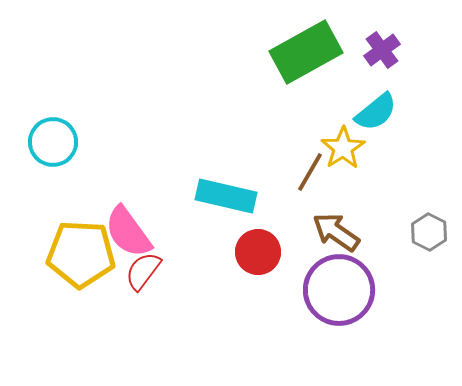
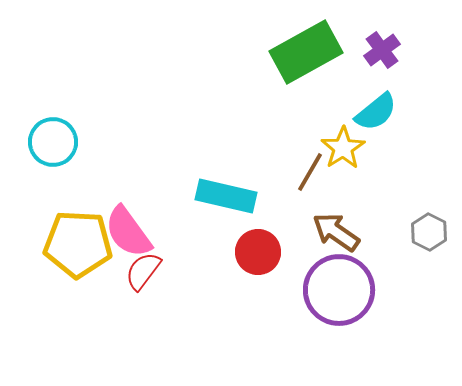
yellow pentagon: moved 3 px left, 10 px up
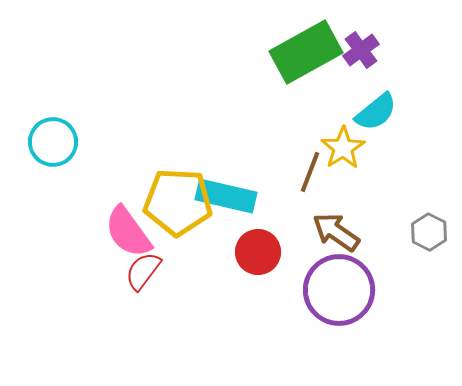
purple cross: moved 21 px left
brown line: rotated 9 degrees counterclockwise
yellow pentagon: moved 100 px right, 42 px up
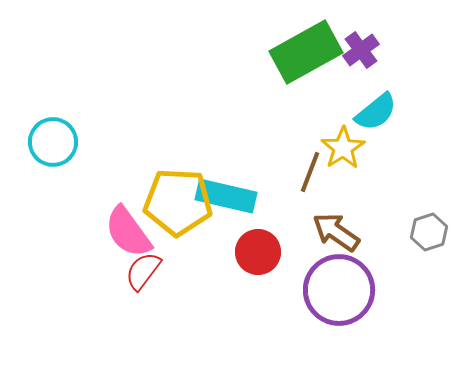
gray hexagon: rotated 15 degrees clockwise
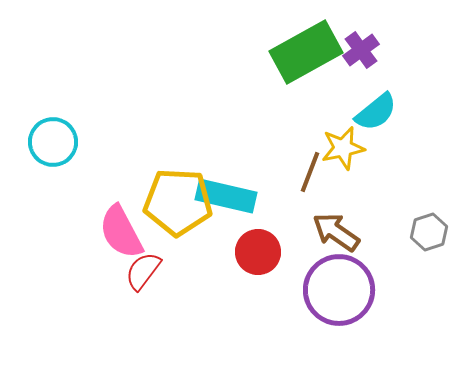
yellow star: rotated 21 degrees clockwise
pink semicircle: moved 7 px left; rotated 8 degrees clockwise
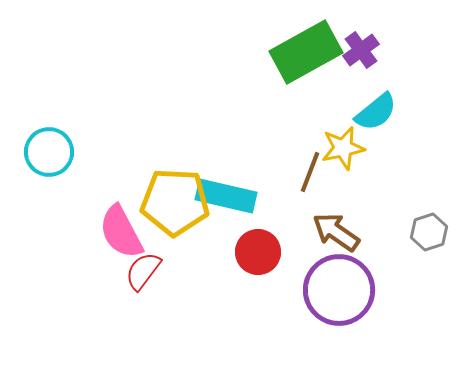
cyan circle: moved 4 px left, 10 px down
yellow pentagon: moved 3 px left
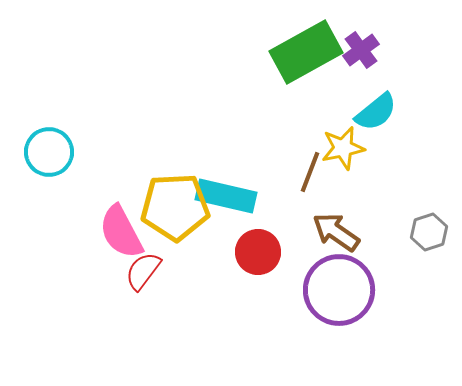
yellow pentagon: moved 5 px down; rotated 6 degrees counterclockwise
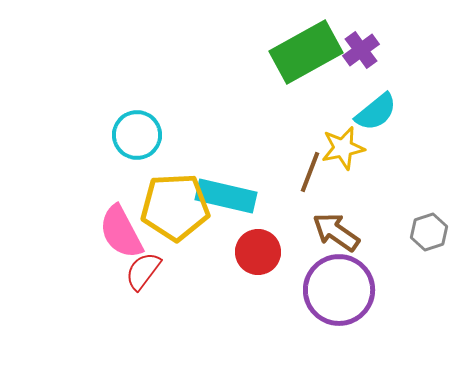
cyan circle: moved 88 px right, 17 px up
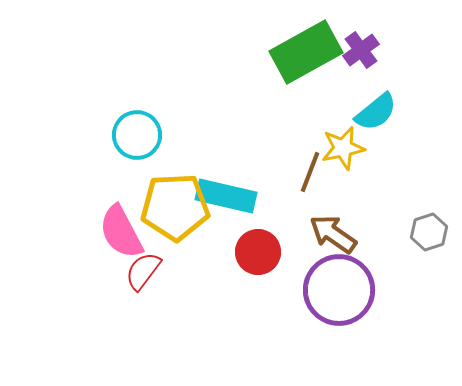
brown arrow: moved 3 px left, 2 px down
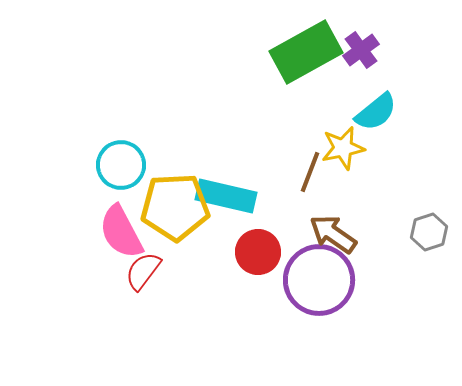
cyan circle: moved 16 px left, 30 px down
purple circle: moved 20 px left, 10 px up
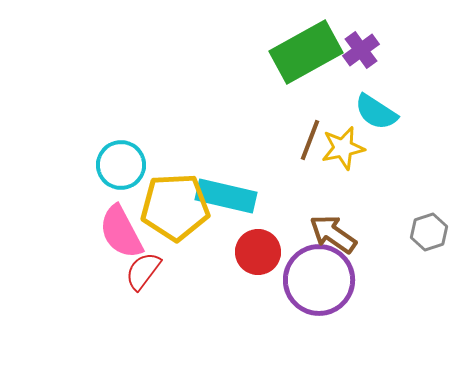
cyan semicircle: rotated 72 degrees clockwise
brown line: moved 32 px up
